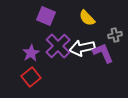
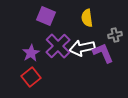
yellow semicircle: rotated 36 degrees clockwise
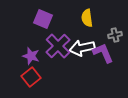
purple square: moved 3 px left, 3 px down
purple star: moved 3 px down; rotated 24 degrees counterclockwise
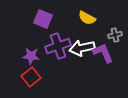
yellow semicircle: rotated 54 degrees counterclockwise
purple cross: rotated 25 degrees clockwise
purple star: rotated 12 degrees counterclockwise
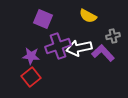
yellow semicircle: moved 1 px right, 2 px up
gray cross: moved 2 px left, 1 px down
white arrow: moved 3 px left
purple L-shape: rotated 20 degrees counterclockwise
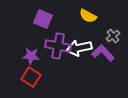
gray cross: rotated 24 degrees counterclockwise
purple cross: rotated 30 degrees clockwise
red square: rotated 18 degrees counterclockwise
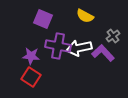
yellow semicircle: moved 3 px left
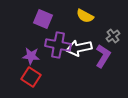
purple cross: moved 1 px up
purple L-shape: moved 3 px down; rotated 75 degrees clockwise
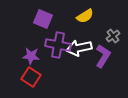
yellow semicircle: rotated 60 degrees counterclockwise
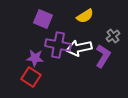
purple star: moved 4 px right, 2 px down
